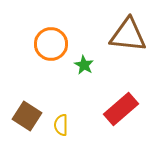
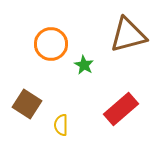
brown triangle: rotated 21 degrees counterclockwise
brown square: moved 12 px up
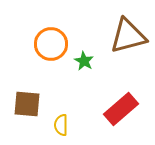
brown triangle: moved 1 px down
green star: moved 4 px up
brown square: rotated 28 degrees counterclockwise
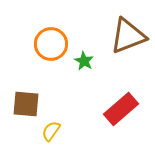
brown triangle: rotated 6 degrees counterclockwise
brown square: moved 1 px left
yellow semicircle: moved 10 px left, 6 px down; rotated 35 degrees clockwise
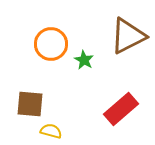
brown triangle: rotated 6 degrees counterclockwise
green star: moved 1 px up
brown square: moved 4 px right
yellow semicircle: rotated 70 degrees clockwise
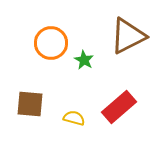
orange circle: moved 1 px up
red rectangle: moved 2 px left, 2 px up
yellow semicircle: moved 23 px right, 13 px up
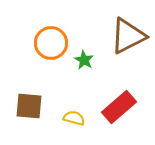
brown square: moved 1 px left, 2 px down
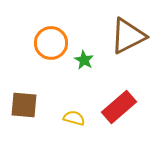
brown square: moved 5 px left, 1 px up
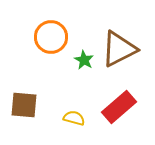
brown triangle: moved 9 px left, 13 px down
orange circle: moved 6 px up
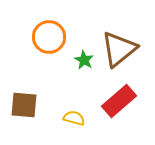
orange circle: moved 2 px left
brown triangle: rotated 12 degrees counterclockwise
red rectangle: moved 6 px up
